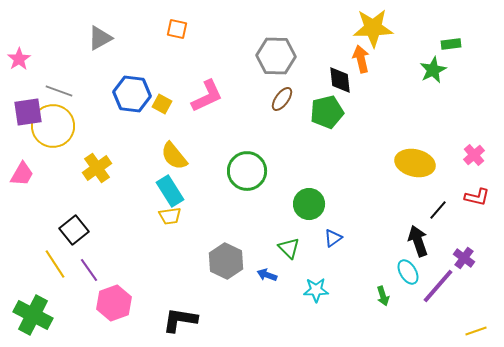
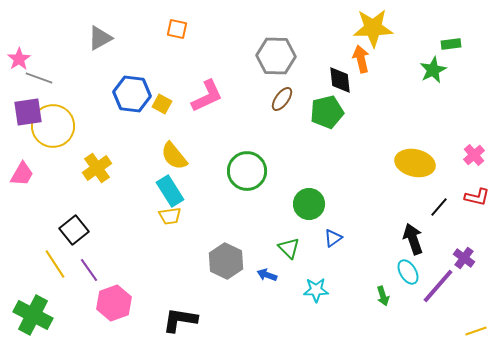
gray line at (59, 91): moved 20 px left, 13 px up
black line at (438, 210): moved 1 px right, 3 px up
black arrow at (418, 241): moved 5 px left, 2 px up
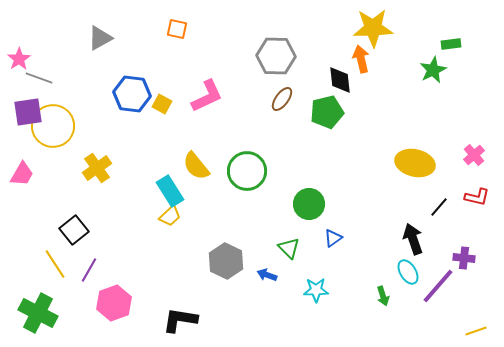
yellow semicircle at (174, 156): moved 22 px right, 10 px down
yellow trapezoid at (170, 216): rotated 35 degrees counterclockwise
purple cross at (464, 258): rotated 30 degrees counterclockwise
purple line at (89, 270): rotated 65 degrees clockwise
green cross at (33, 315): moved 5 px right, 2 px up
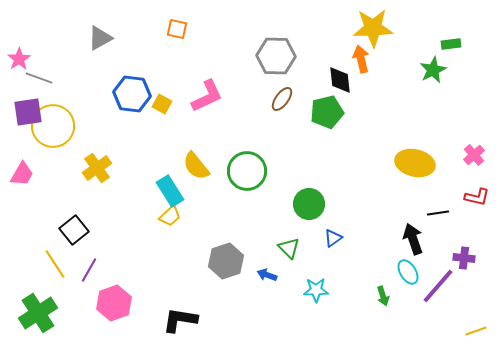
black line at (439, 207): moved 1 px left, 6 px down; rotated 40 degrees clockwise
gray hexagon at (226, 261): rotated 16 degrees clockwise
green cross at (38, 313): rotated 30 degrees clockwise
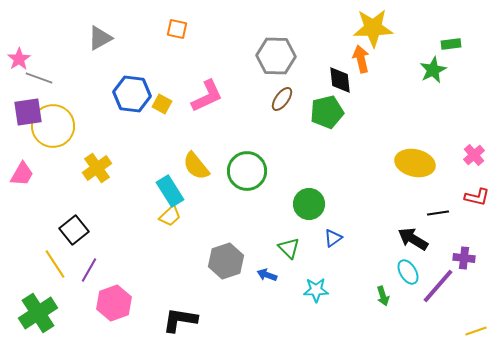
black arrow at (413, 239): rotated 40 degrees counterclockwise
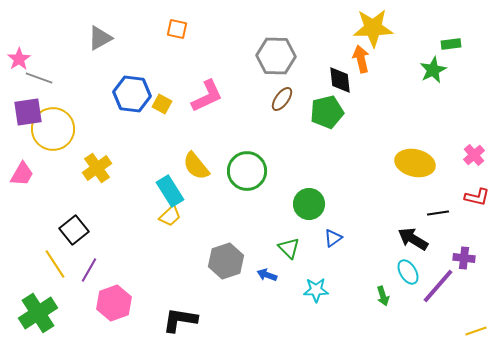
yellow circle at (53, 126): moved 3 px down
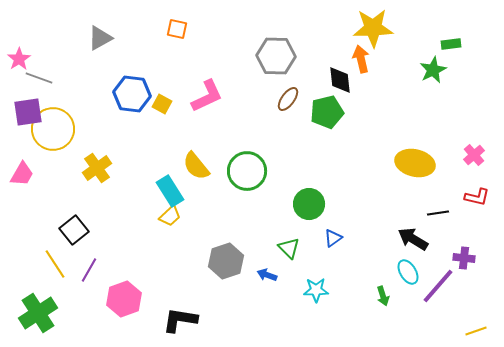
brown ellipse at (282, 99): moved 6 px right
pink hexagon at (114, 303): moved 10 px right, 4 px up
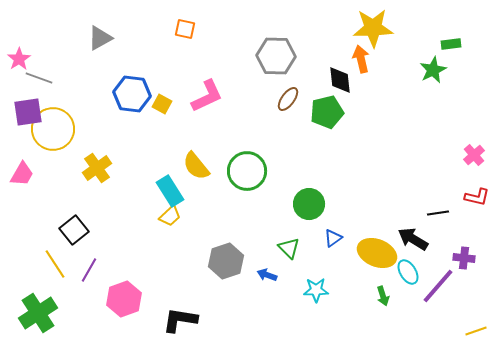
orange square at (177, 29): moved 8 px right
yellow ellipse at (415, 163): moved 38 px left, 90 px down; rotated 9 degrees clockwise
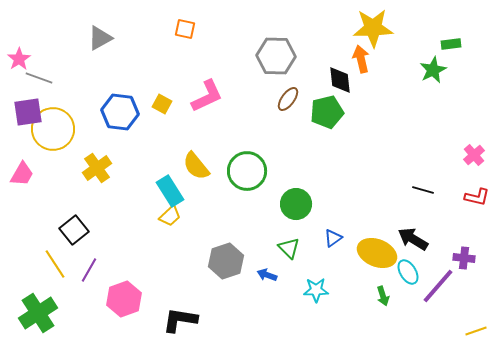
blue hexagon at (132, 94): moved 12 px left, 18 px down
green circle at (309, 204): moved 13 px left
black line at (438, 213): moved 15 px left, 23 px up; rotated 25 degrees clockwise
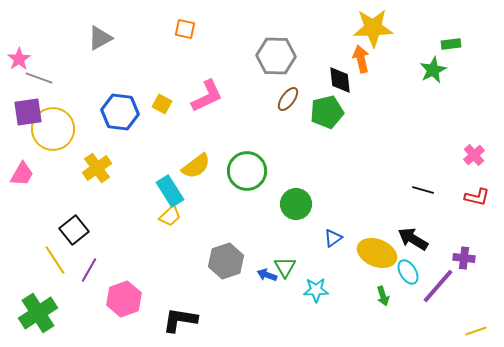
yellow semicircle at (196, 166): rotated 88 degrees counterclockwise
green triangle at (289, 248): moved 4 px left, 19 px down; rotated 15 degrees clockwise
yellow line at (55, 264): moved 4 px up
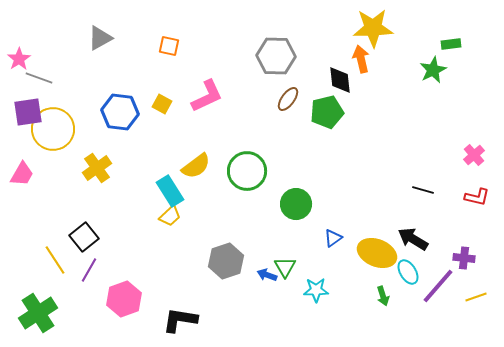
orange square at (185, 29): moved 16 px left, 17 px down
black square at (74, 230): moved 10 px right, 7 px down
yellow line at (476, 331): moved 34 px up
